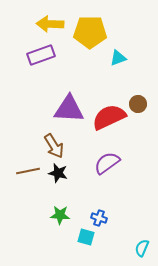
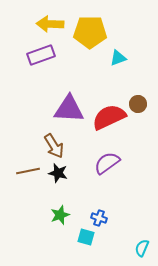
green star: rotated 24 degrees counterclockwise
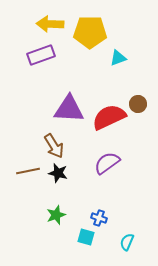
green star: moved 4 px left
cyan semicircle: moved 15 px left, 6 px up
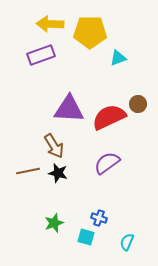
green star: moved 2 px left, 8 px down
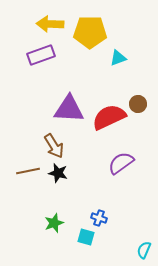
purple semicircle: moved 14 px right
cyan semicircle: moved 17 px right, 8 px down
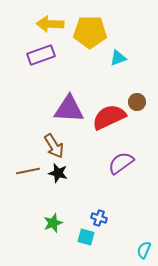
brown circle: moved 1 px left, 2 px up
green star: moved 1 px left
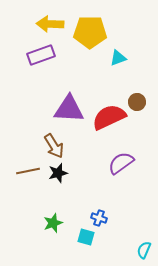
black star: rotated 30 degrees counterclockwise
